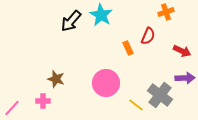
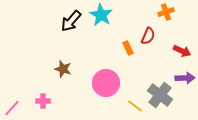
brown star: moved 7 px right, 10 px up
yellow line: moved 1 px left, 1 px down
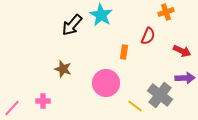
black arrow: moved 1 px right, 4 px down
orange rectangle: moved 4 px left, 4 px down; rotated 32 degrees clockwise
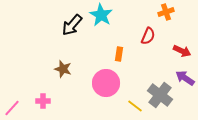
orange rectangle: moved 5 px left, 2 px down
purple arrow: rotated 144 degrees counterclockwise
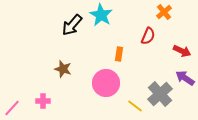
orange cross: moved 2 px left; rotated 21 degrees counterclockwise
gray cross: moved 1 px up; rotated 10 degrees clockwise
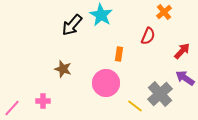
red arrow: rotated 72 degrees counterclockwise
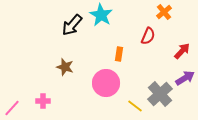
brown star: moved 2 px right, 2 px up
purple arrow: rotated 114 degrees clockwise
